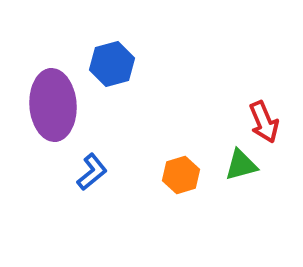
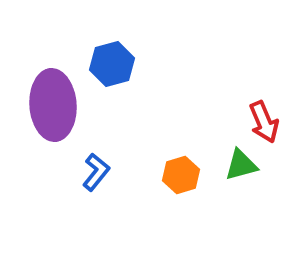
blue L-shape: moved 4 px right; rotated 12 degrees counterclockwise
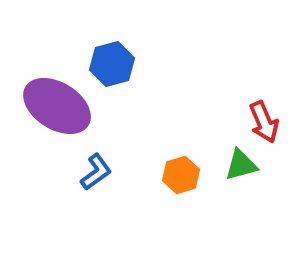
purple ellipse: moved 4 px right, 1 px down; rotated 54 degrees counterclockwise
blue L-shape: rotated 15 degrees clockwise
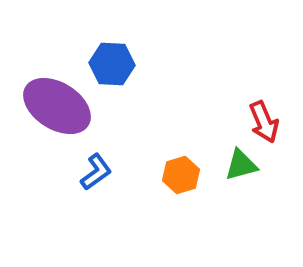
blue hexagon: rotated 18 degrees clockwise
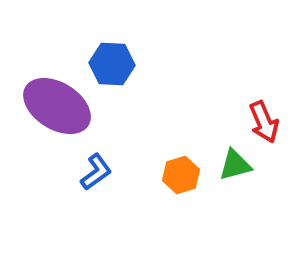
green triangle: moved 6 px left
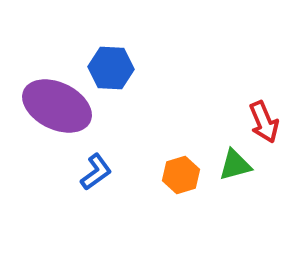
blue hexagon: moved 1 px left, 4 px down
purple ellipse: rotated 6 degrees counterclockwise
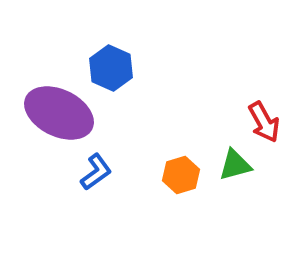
blue hexagon: rotated 21 degrees clockwise
purple ellipse: moved 2 px right, 7 px down
red arrow: rotated 6 degrees counterclockwise
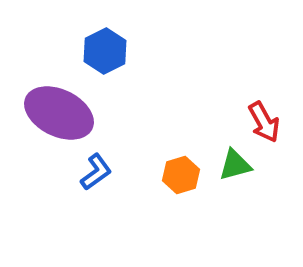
blue hexagon: moved 6 px left, 17 px up; rotated 9 degrees clockwise
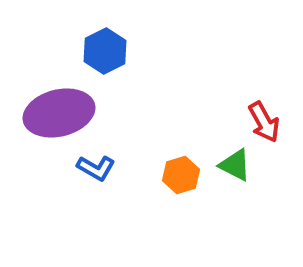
purple ellipse: rotated 40 degrees counterclockwise
green triangle: rotated 42 degrees clockwise
blue L-shape: moved 4 px up; rotated 66 degrees clockwise
